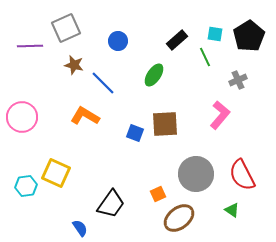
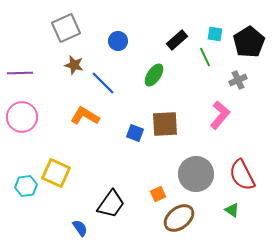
black pentagon: moved 6 px down
purple line: moved 10 px left, 27 px down
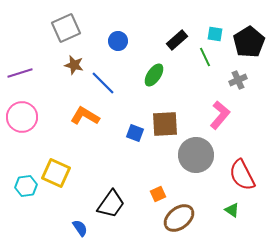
purple line: rotated 15 degrees counterclockwise
gray circle: moved 19 px up
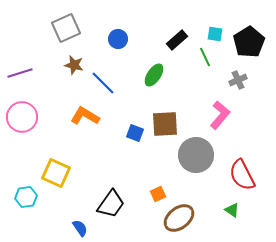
blue circle: moved 2 px up
cyan hexagon: moved 11 px down
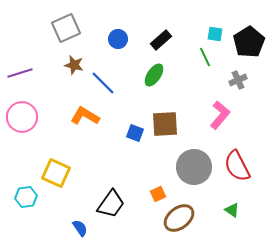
black rectangle: moved 16 px left
gray circle: moved 2 px left, 12 px down
red semicircle: moved 5 px left, 9 px up
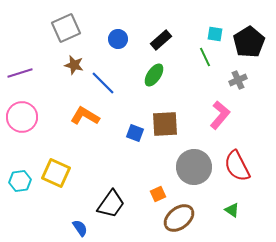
cyan hexagon: moved 6 px left, 16 px up
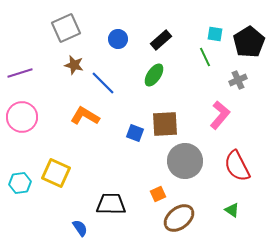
gray circle: moved 9 px left, 6 px up
cyan hexagon: moved 2 px down
black trapezoid: rotated 124 degrees counterclockwise
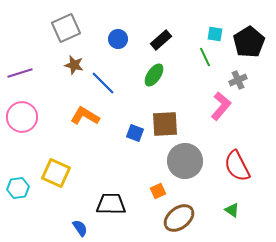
pink L-shape: moved 1 px right, 9 px up
cyan hexagon: moved 2 px left, 5 px down
orange square: moved 3 px up
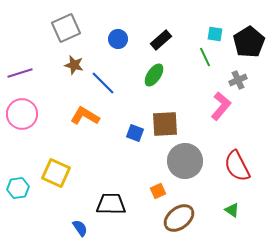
pink circle: moved 3 px up
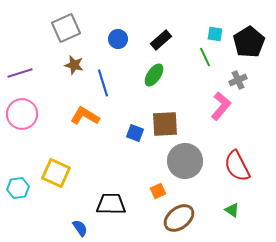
blue line: rotated 28 degrees clockwise
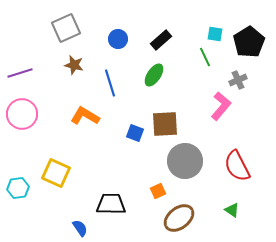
blue line: moved 7 px right
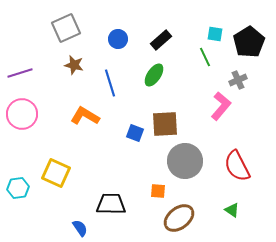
orange square: rotated 28 degrees clockwise
